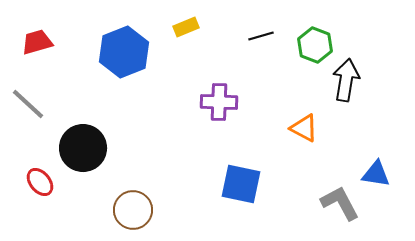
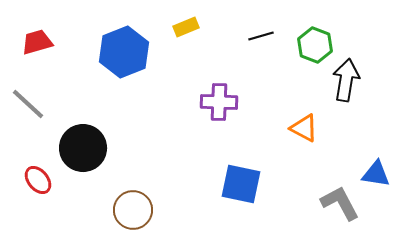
red ellipse: moved 2 px left, 2 px up
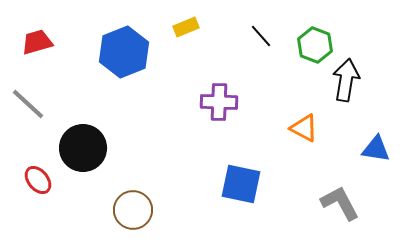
black line: rotated 65 degrees clockwise
blue triangle: moved 25 px up
